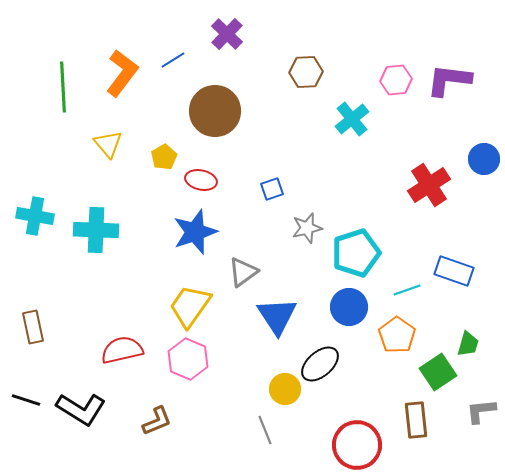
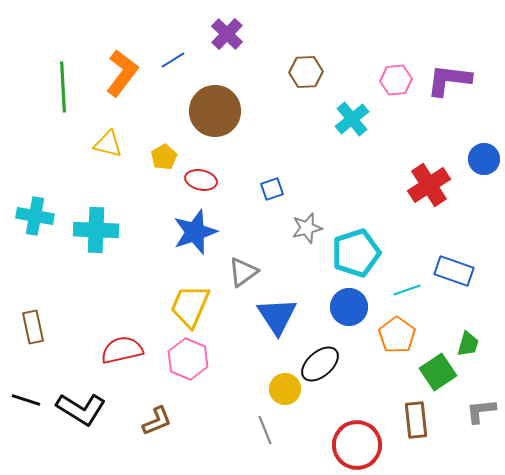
yellow triangle at (108, 144): rotated 36 degrees counterclockwise
yellow trapezoid at (190, 306): rotated 12 degrees counterclockwise
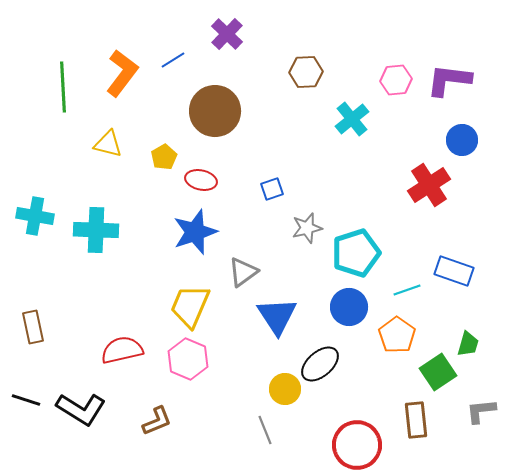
blue circle at (484, 159): moved 22 px left, 19 px up
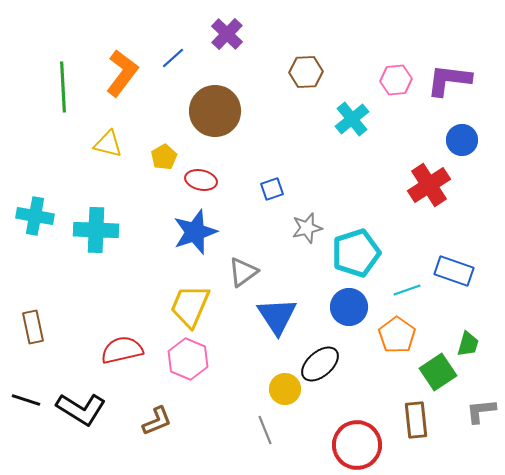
blue line at (173, 60): moved 2 px up; rotated 10 degrees counterclockwise
